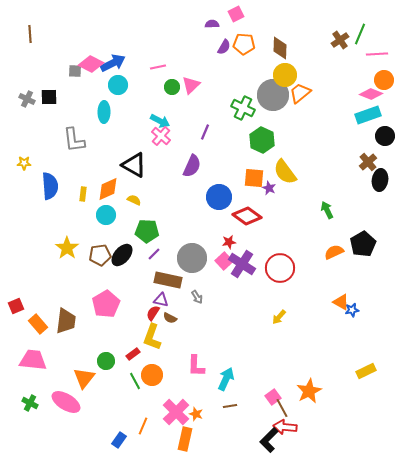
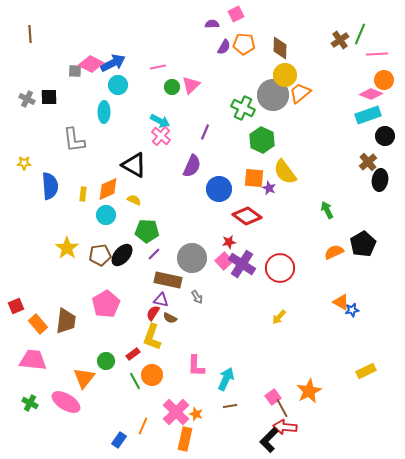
blue circle at (219, 197): moved 8 px up
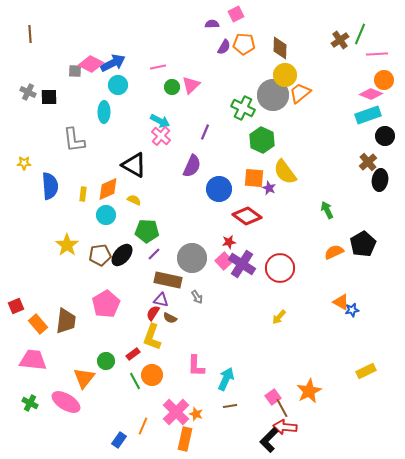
gray cross at (27, 99): moved 1 px right, 7 px up
yellow star at (67, 248): moved 3 px up
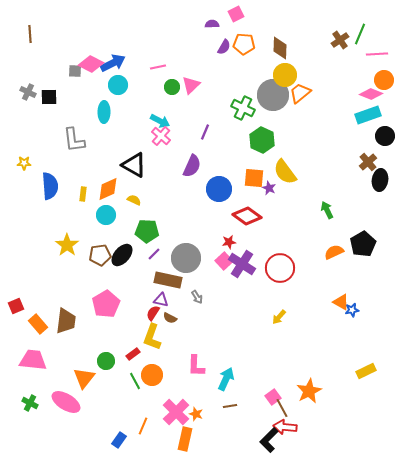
gray circle at (192, 258): moved 6 px left
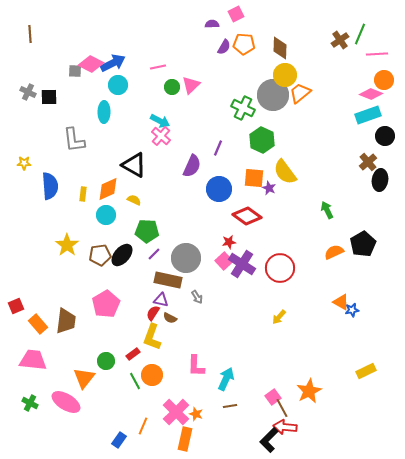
purple line at (205, 132): moved 13 px right, 16 px down
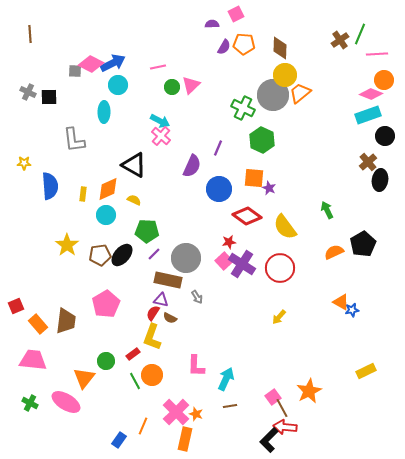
yellow semicircle at (285, 172): moved 55 px down
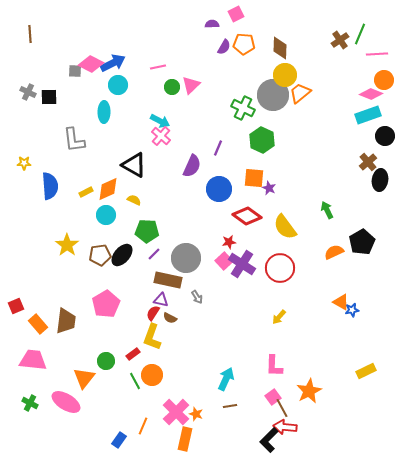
yellow rectangle at (83, 194): moved 3 px right, 2 px up; rotated 56 degrees clockwise
black pentagon at (363, 244): moved 1 px left, 2 px up
pink L-shape at (196, 366): moved 78 px right
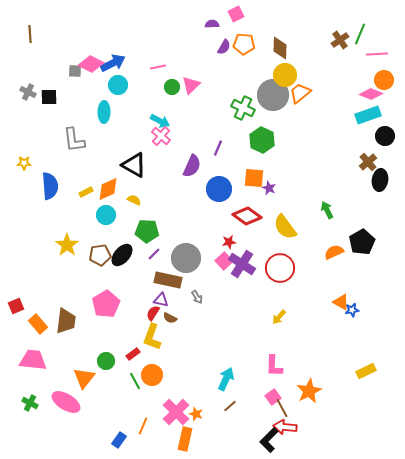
brown line at (230, 406): rotated 32 degrees counterclockwise
